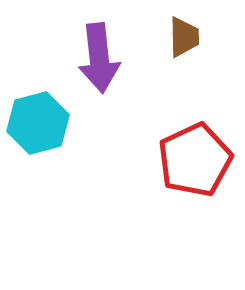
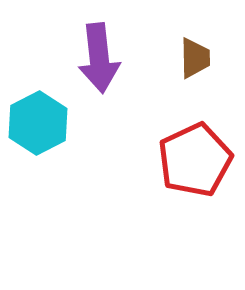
brown trapezoid: moved 11 px right, 21 px down
cyan hexagon: rotated 12 degrees counterclockwise
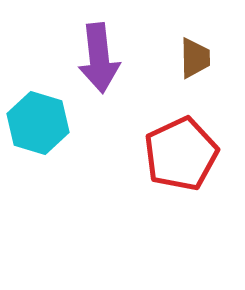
cyan hexagon: rotated 16 degrees counterclockwise
red pentagon: moved 14 px left, 6 px up
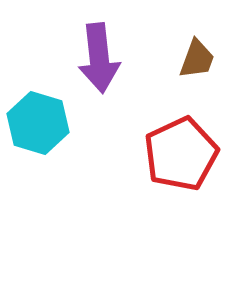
brown trapezoid: moved 2 px right, 1 px down; rotated 21 degrees clockwise
